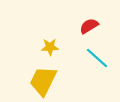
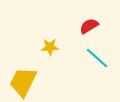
yellow trapezoid: moved 20 px left, 1 px down
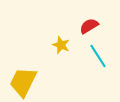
yellow star: moved 11 px right, 2 px up; rotated 24 degrees clockwise
cyan line: moved 1 px right, 2 px up; rotated 15 degrees clockwise
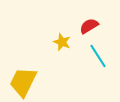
yellow star: moved 1 px right, 3 px up
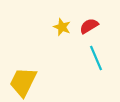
yellow star: moved 15 px up
cyan line: moved 2 px left, 2 px down; rotated 10 degrees clockwise
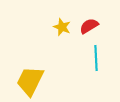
cyan line: rotated 20 degrees clockwise
yellow trapezoid: moved 7 px right, 1 px up
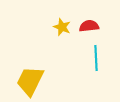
red semicircle: rotated 24 degrees clockwise
